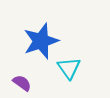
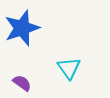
blue star: moved 19 px left, 13 px up
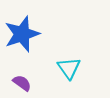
blue star: moved 6 px down
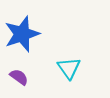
purple semicircle: moved 3 px left, 6 px up
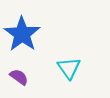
blue star: rotated 18 degrees counterclockwise
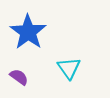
blue star: moved 6 px right, 2 px up
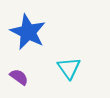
blue star: rotated 9 degrees counterclockwise
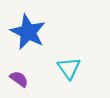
purple semicircle: moved 2 px down
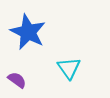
purple semicircle: moved 2 px left, 1 px down
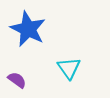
blue star: moved 3 px up
